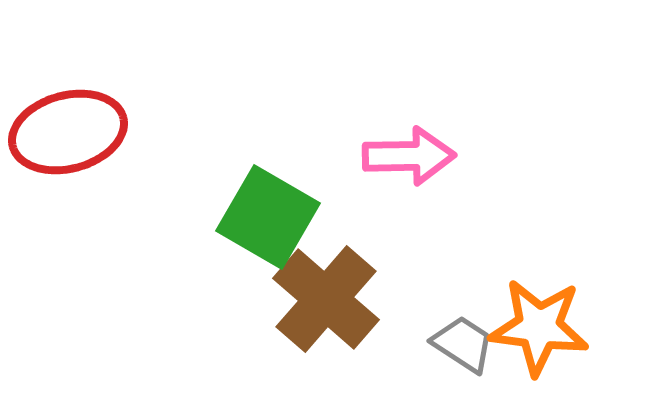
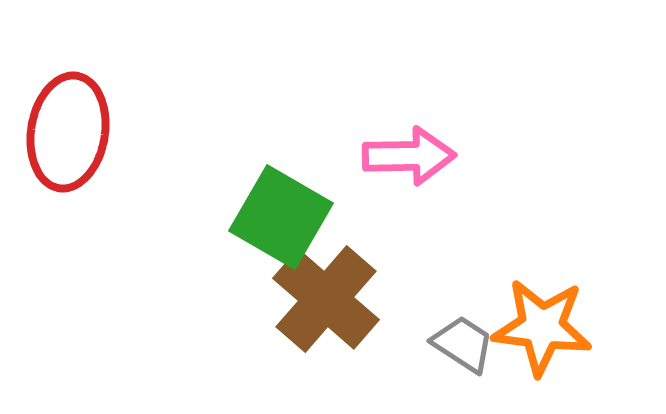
red ellipse: rotated 66 degrees counterclockwise
green square: moved 13 px right
orange star: moved 3 px right
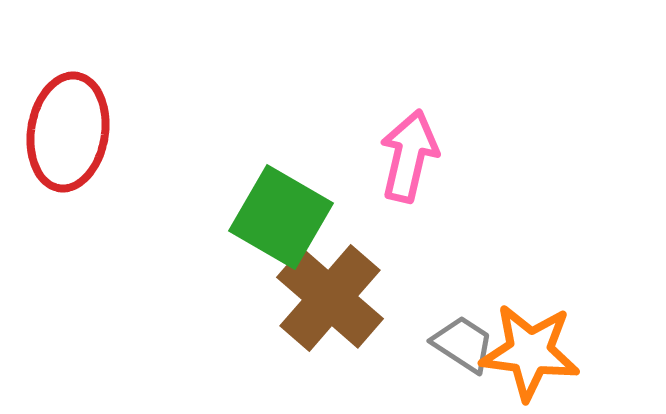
pink arrow: rotated 76 degrees counterclockwise
brown cross: moved 4 px right, 1 px up
orange star: moved 12 px left, 25 px down
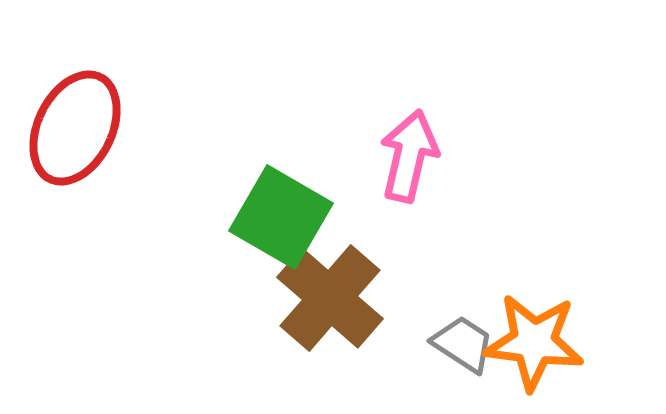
red ellipse: moved 7 px right, 4 px up; rotated 17 degrees clockwise
orange star: moved 4 px right, 10 px up
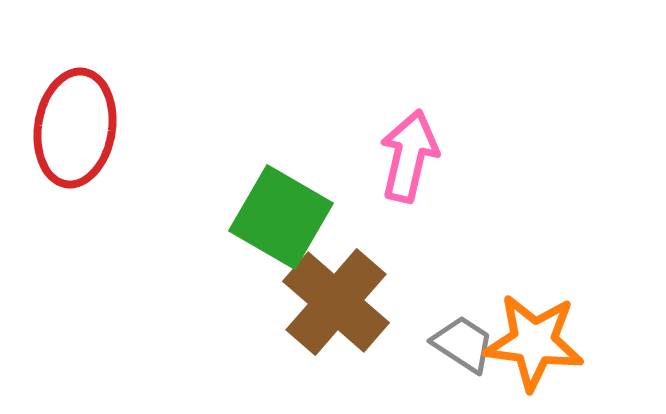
red ellipse: rotated 17 degrees counterclockwise
brown cross: moved 6 px right, 4 px down
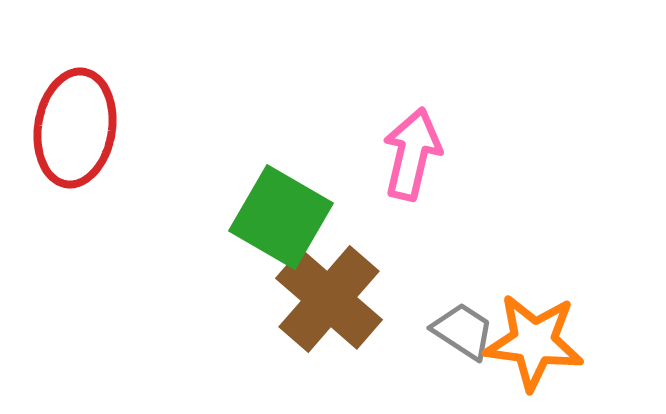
pink arrow: moved 3 px right, 2 px up
brown cross: moved 7 px left, 3 px up
gray trapezoid: moved 13 px up
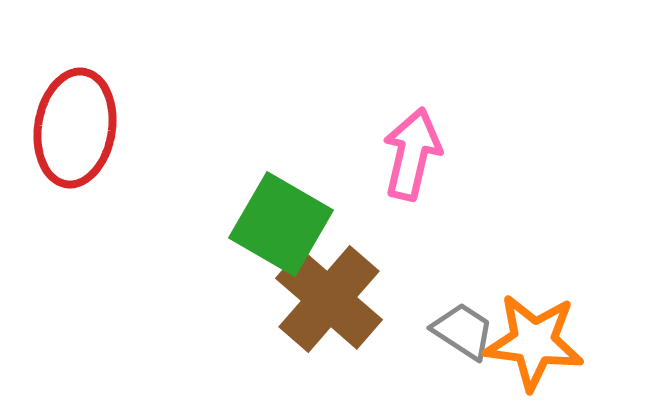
green square: moved 7 px down
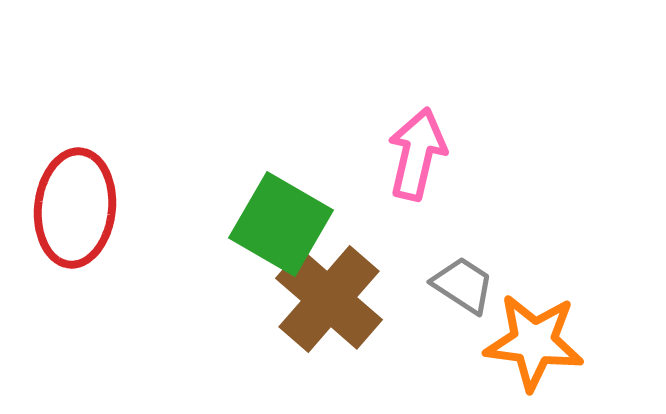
red ellipse: moved 80 px down; rotated 3 degrees counterclockwise
pink arrow: moved 5 px right
gray trapezoid: moved 46 px up
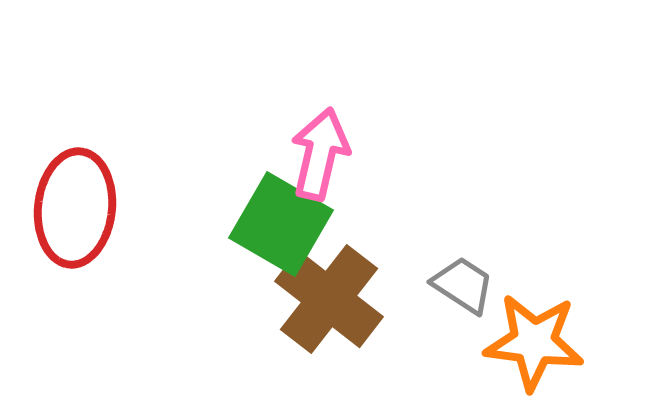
pink arrow: moved 97 px left
brown cross: rotated 3 degrees counterclockwise
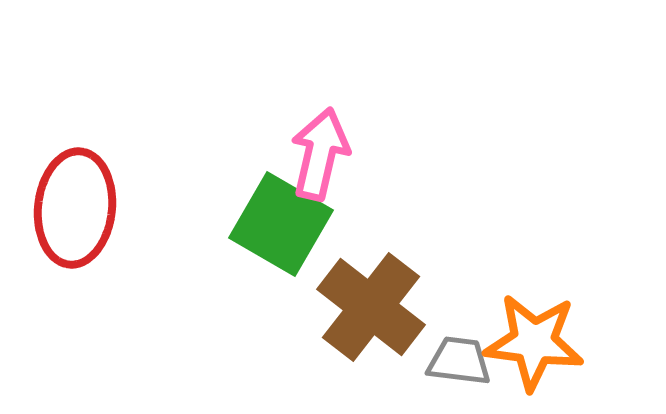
gray trapezoid: moved 4 px left, 76 px down; rotated 26 degrees counterclockwise
brown cross: moved 42 px right, 8 px down
